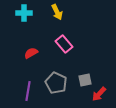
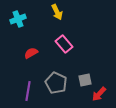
cyan cross: moved 6 px left, 6 px down; rotated 21 degrees counterclockwise
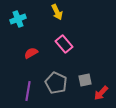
red arrow: moved 2 px right, 1 px up
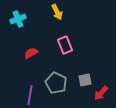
pink rectangle: moved 1 px right, 1 px down; rotated 18 degrees clockwise
purple line: moved 2 px right, 4 px down
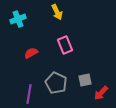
purple line: moved 1 px left, 1 px up
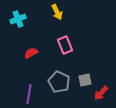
gray pentagon: moved 3 px right, 1 px up
